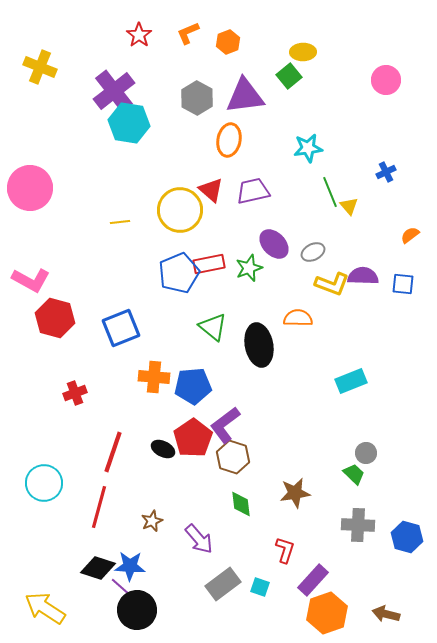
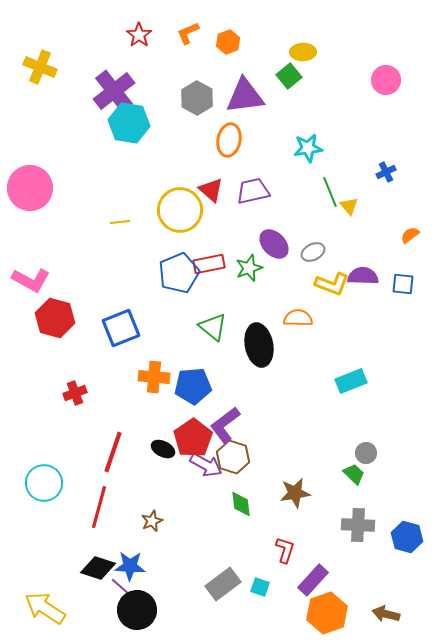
purple arrow at (199, 539): moved 7 px right, 74 px up; rotated 20 degrees counterclockwise
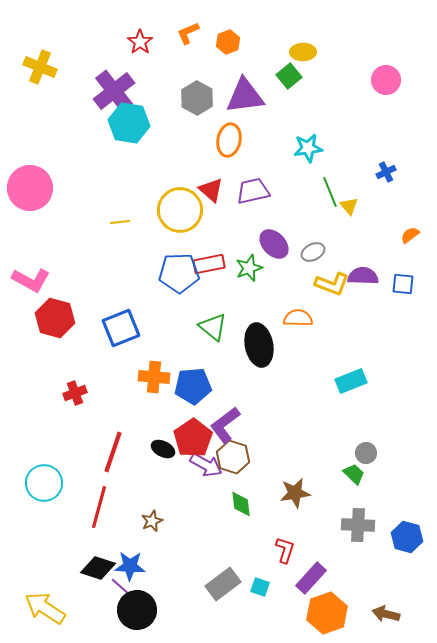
red star at (139, 35): moved 1 px right, 7 px down
blue pentagon at (179, 273): rotated 21 degrees clockwise
purple rectangle at (313, 580): moved 2 px left, 2 px up
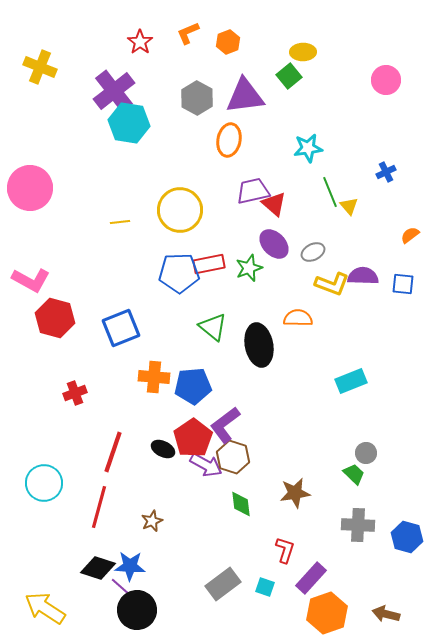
red triangle at (211, 190): moved 63 px right, 14 px down
cyan square at (260, 587): moved 5 px right
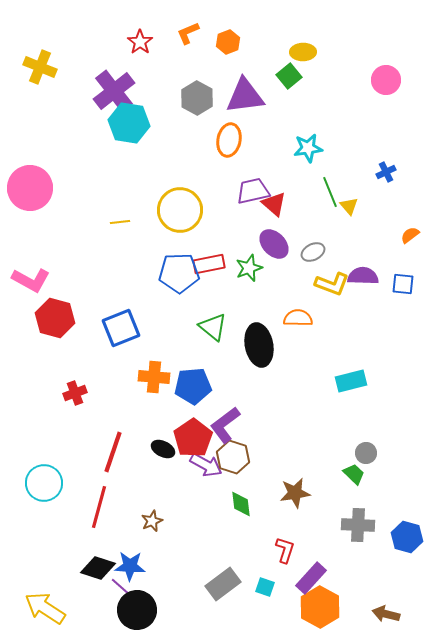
cyan rectangle at (351, 381): rotated 8 degrees clockwise
orange hexagon at (327, 613): moved 7 px left, 6 px up; rotated 12 degrees counterclockwise
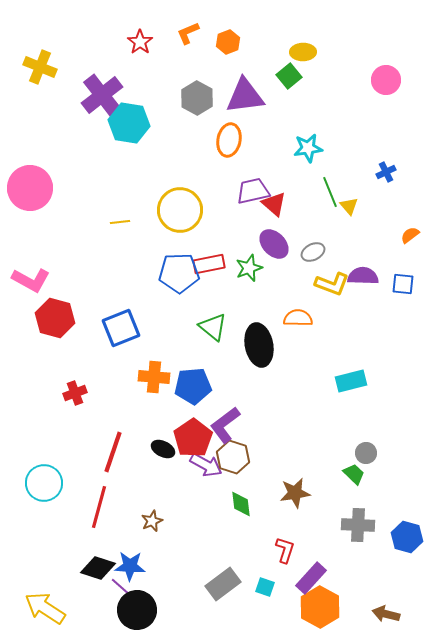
purple cross at (114, 91): moved 12 px left, 4 px down
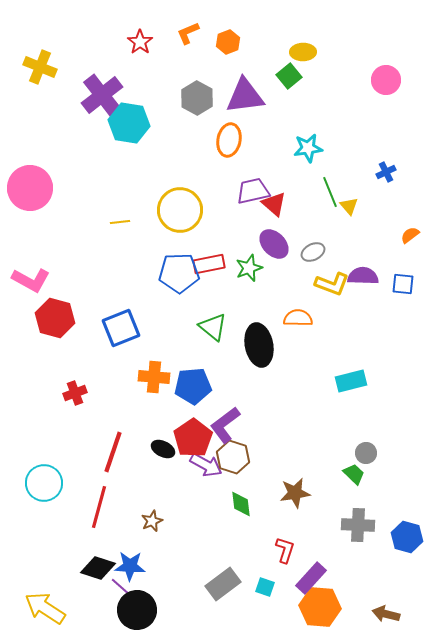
orange hexagon at (320, 607): rotated 24 degrees counterclockwise
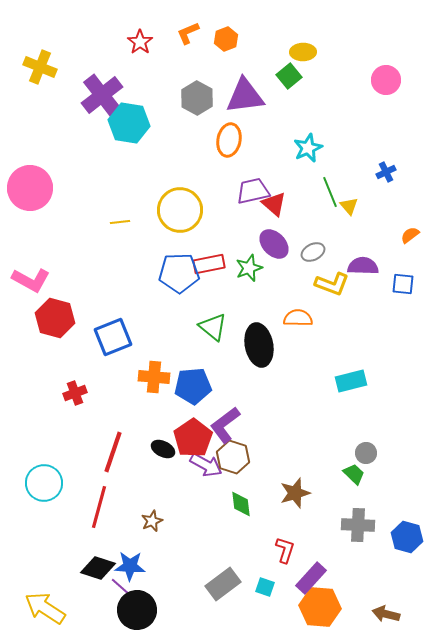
orange hexagon at (228, 42): moved 2 px left, 3 px up
cyan star at (308, 148): rotated 16 degrees counterclockwise
purple semicircle at (363, 276): moved 10 px up
blue square at (121, 328): moved 8 px left, 9 px down
brown star at (295, 493): rotated 8 degrees counterclockwise
